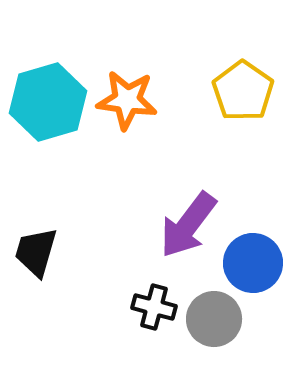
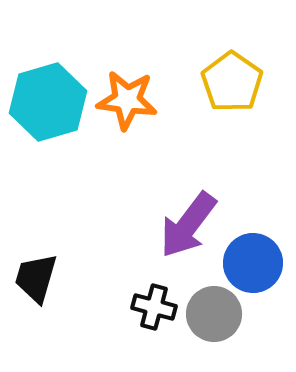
yellow pentagon: moved 11 px left, 9 px up
black trapezoid: moved 26 px down
gray circle: moved 5 px up
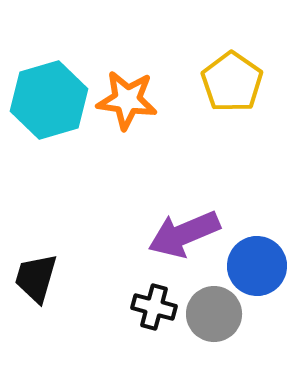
cyan hexagon: moved 1 px right, 2 px up
purple arrow: moved 4 px left, 9 px down; rotated 30 degrees clockwise
blue circle: moved 4 px right, 3 px down
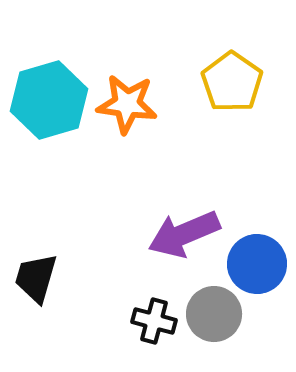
orange star: moved 4 px down
blue circle: moved 2 px up
black cross: moved 14 px down
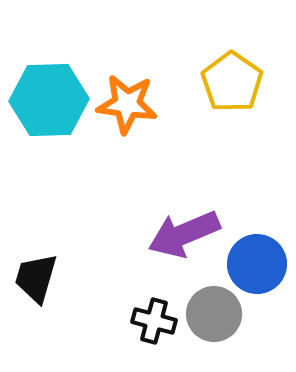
cyan hexagon: rotated 14 degrees clockwise
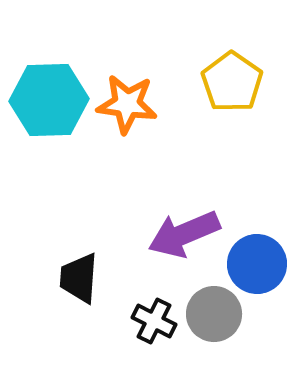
black trapezoid: moved 43 px right; rotated 12 degrees counterclockwise
black cross: rotated 12 degrees clockwise
